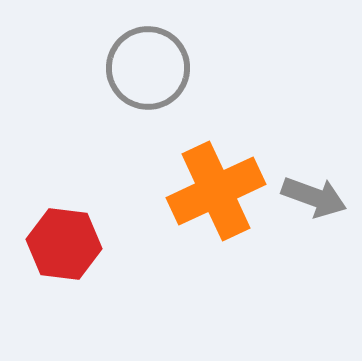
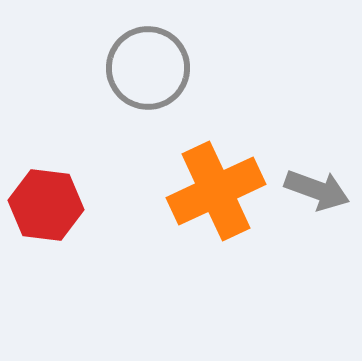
gray arrow: moved 3 px right, 7 px up
red hexagon: moved 18 px left, 39 px up
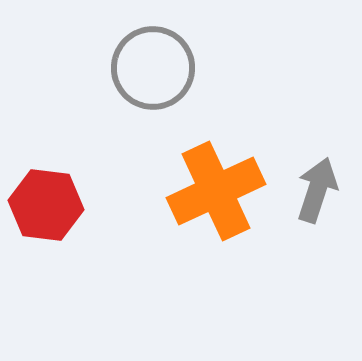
gray circle: moved 5 px right
gray arrow: rotated 92 degrees counterclockwise
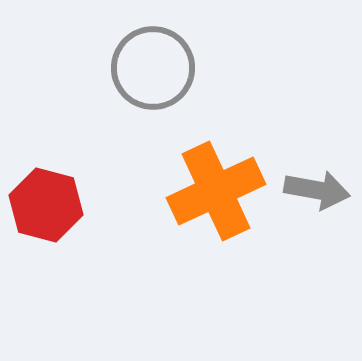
gray arrow: rotated 82 degrees clockwise
red hexagon: rotated 8 degrees clockwise
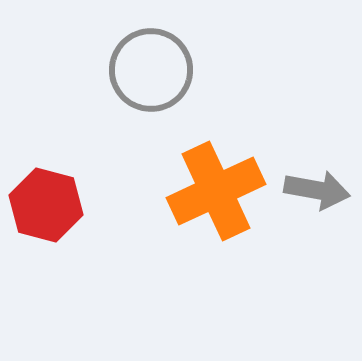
gray circle: moved 2 px left, 2 px down
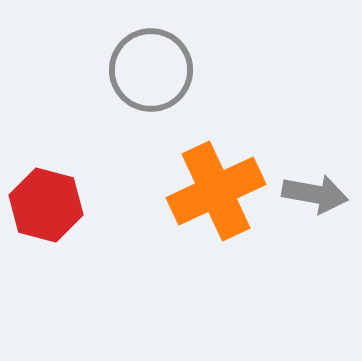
gray arrow: moved 2 px left, 4 px down
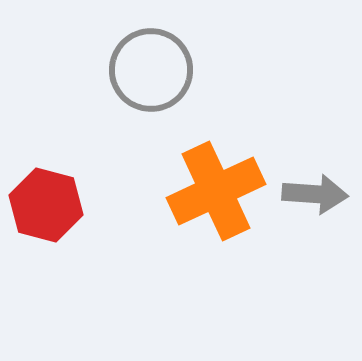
gray arrow: rotated 6 degrees counterclockwise
